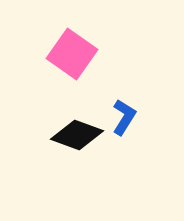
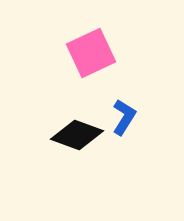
pink square: moved 19 px right, 1 px up; rotated 30 degrees clockwise
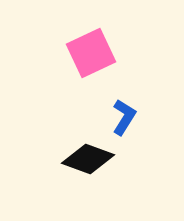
black diamond: moved 11 px right, 24 px down
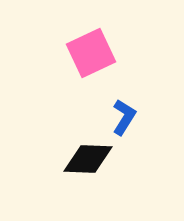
black diamond: rotated 18 degrees counterclockwise
